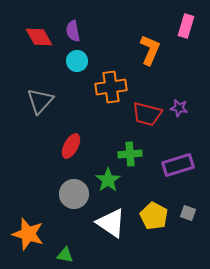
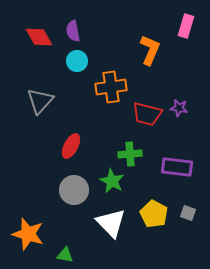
purple rectangle: moved 1 px left, 2 px down; rotated 24 degrees clockwise
green star: moved 4 px right, 1 px down; rotated 10 degrees counterclockwise
gray circle: moved 4 px up
yellow pentagon: moved 2 px up
white triangle: rotated 12 degrees clockwise
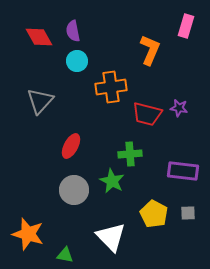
purple rectangle: moved 6 px right, 4 px down
gray square: rotated 21 degrees counterclockwise
white triangle: moved 14 px down
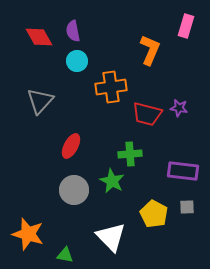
gray square: moved 1 px left, 6 px up
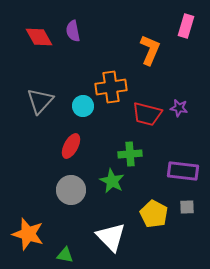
cyan circle: moved 6 px right, 45 px down
gray circle: moved 3 px left
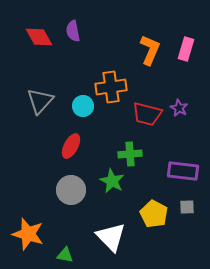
pink rectangle: moved 23 px down
purple star: rotated 18 degrees clockwise
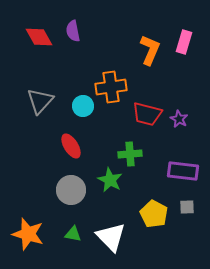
pink rectangle: moved 2 px left, 7 px up
purple star: moved 11 px down
red ellipse: rotated 60 degrees counterclockwise
green star: moved 2 px left, 1 px up
green triangle: moved 8 px right, 21 px up
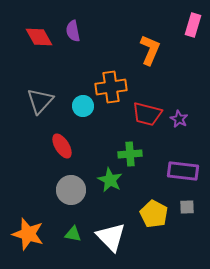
pink rectangle: moved 9 px right, 17 px up
red ellipse: moved 9 px left
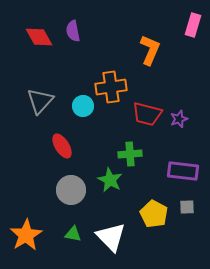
purple star: rotated 24 degrees clockwise
orange star: moved 2 px left, 1 px down; rotated 24 degrees clockwise
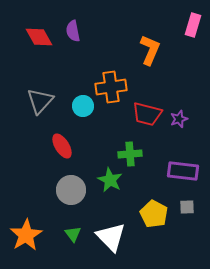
green triangle: rotated 42 degrees clockwise
